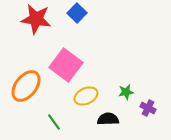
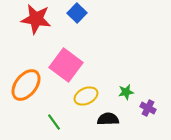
orange ellipse: moved 1 px up
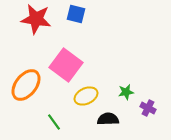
blue square: moved 1 px left, 1 px down; rotated 30 degrees counterclockwise
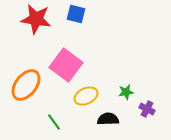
purple cross: moved 1 px left, 1 px down
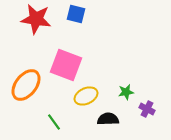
pink square: rotated 16 degrees counterclockwise
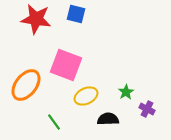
green star: rotated 21 degrees counterclockwise
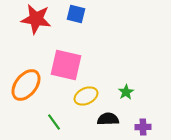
pink square: rotated 8 degrees counterclockwise
purple cross: moved 4 px left, 18 px down; rotated 28 degrees counterclockwise
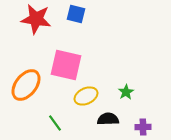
green line: moved 1 px right, 1 px down
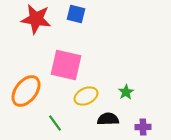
orange ellipse: moved 6 px down
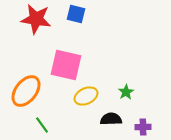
black semicircle: moved 3 px right
green line: moved 13 px left, 2 px down
